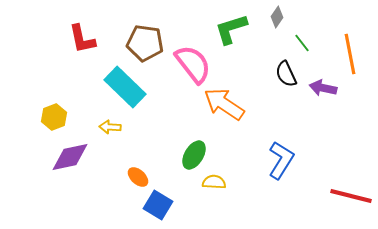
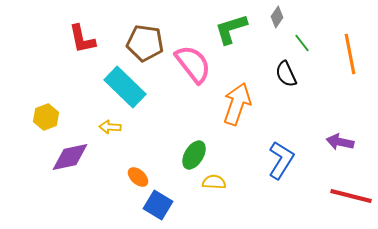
purple arrow: moved 17 px right, 54 px down
orange arrow: moved 13 px right; rotated 75 degrees clockwise
yellow hexagon: moved 8 px left
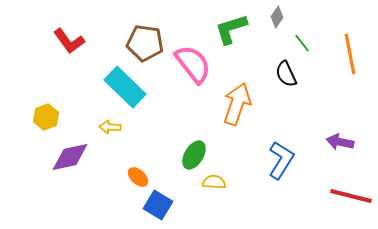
red L-shape: moved 13 px left, 2 px down; rotated 24 degrees counterclockwise
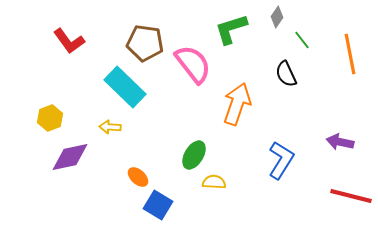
green line: moved 3 px up
yellow hexagon: moved 4 px right, 1 px down
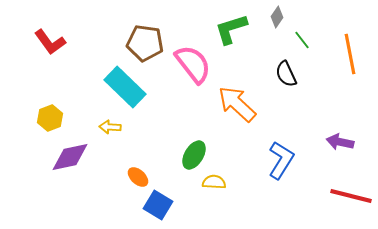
red L-shape: moved 19 px left, 1 px down
orange arrow: rotated 66 degrees counterclockwise
